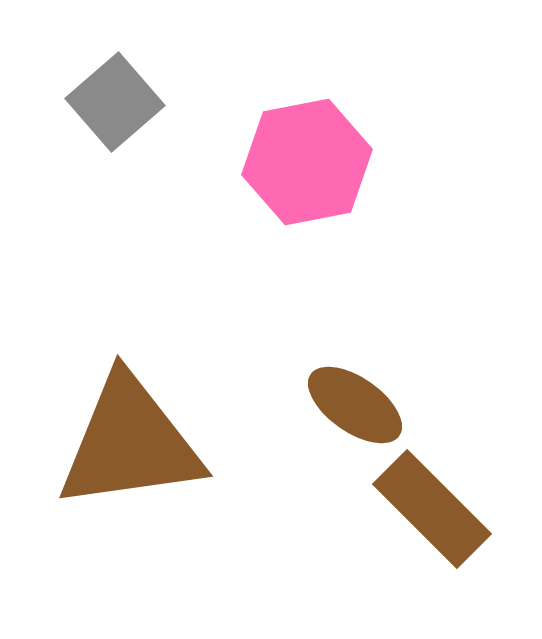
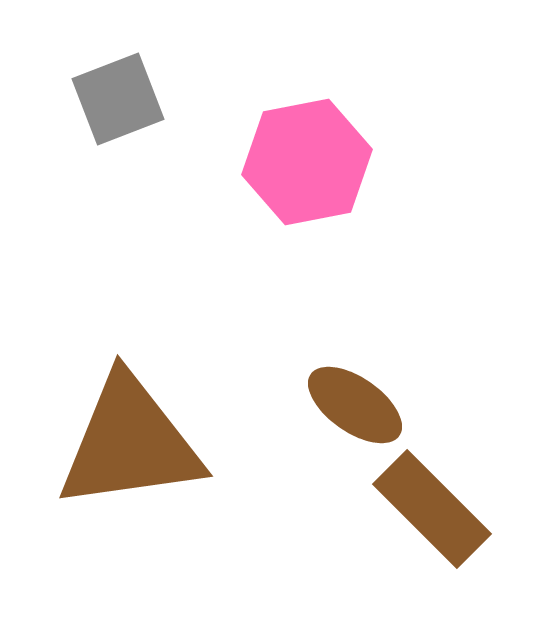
gray square: moved 3 px right, 3 px up; rotated 20 degrees clockwise
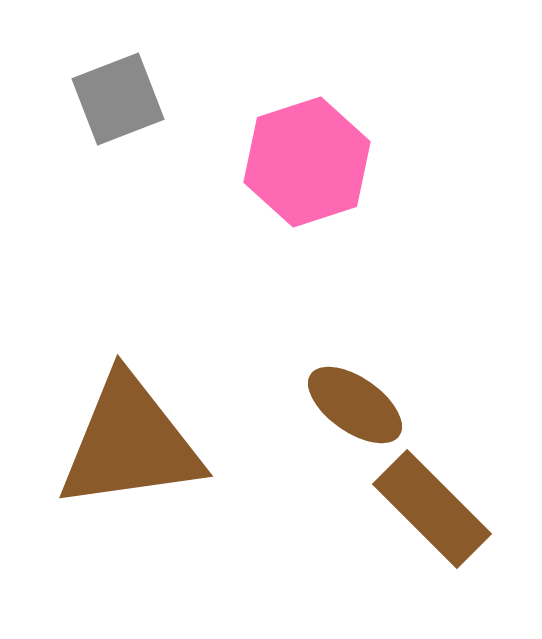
pink hexagon: rotated 7 degrees counterclockwise
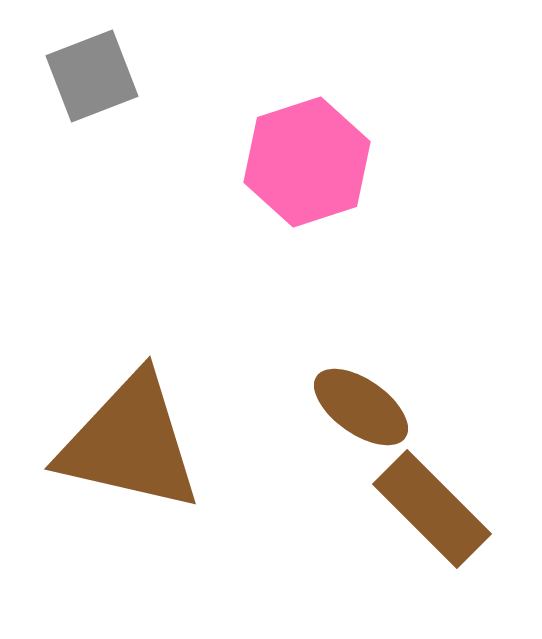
gray square: moved 26 px left, 23 px up
brown ellipse: moved 6 px right, 2 px down
brown triangle: rotated 21 degrees clockwise
